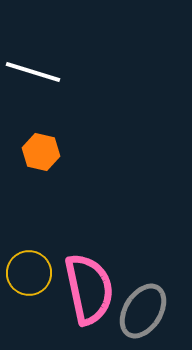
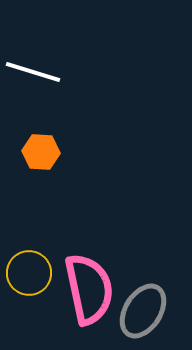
orange hexagon: rotated 9 degrees counterclockwise
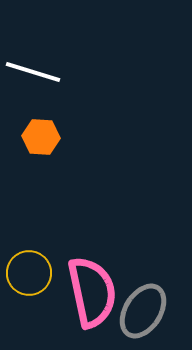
orange hexagon: moved 15 px up
pink semicircle: moved 3 px right, 3 px down
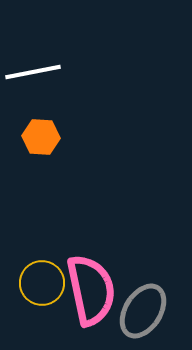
white line: rotated 28 degrees counterclockwise
yellow circle: moved 13 px right, 10 px down
pink semicircle: moved 1 px left, 2 px up
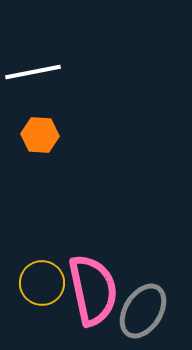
orange hexagon: moved 1 px left, 2 px up
pink semicircle: moved 2 px right
